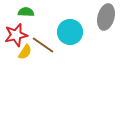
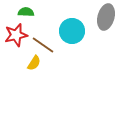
cyan circle: moved 2 px right, 1 px up
yellow semicircle: moved 9 px right, 11 px down
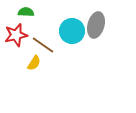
gray ellipse: moved 10 px left, 8 px down
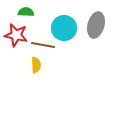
cyan circle: moved 8 px left, 3 px up
red star: rotated 25 degrees clockwise
brown line: rotated 25 degrees counterclockwise
yellow semicircle: moved 2 px right, 2 px down; rotated 35 degrees counterclockwise
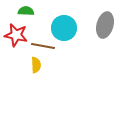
green semicircle: moved 1 px up
gray ellipse: moved 9 px right
brown line: moved 1 px down
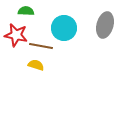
brown line: moved 2 px left
yellow semicircle: rotated 70 degrees counterclockwise
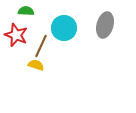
red star: rotated 10 degrees clockwise
brown line: rotated 75 degrees counterclockwise
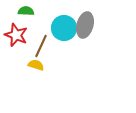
gray ellipse: moved 20 px left
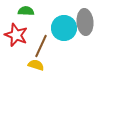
gray ellipse: moved 3 px up; rotated 20 degrees counterclockwise
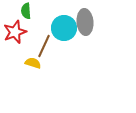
green semicircle: rotated 98 degrees counterclockwise
red star: moved 1 px left, 3 px up; rotated 30 degrees clockwise
brown line: moved 3 px right
yellow semicircle: moved 3 px left, 2 px up
